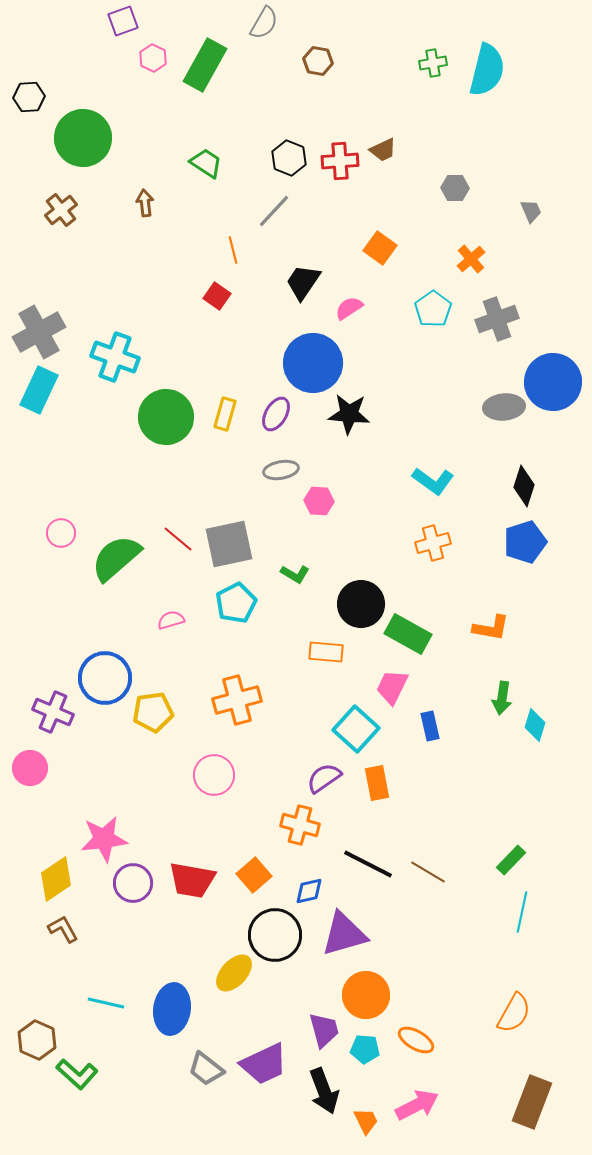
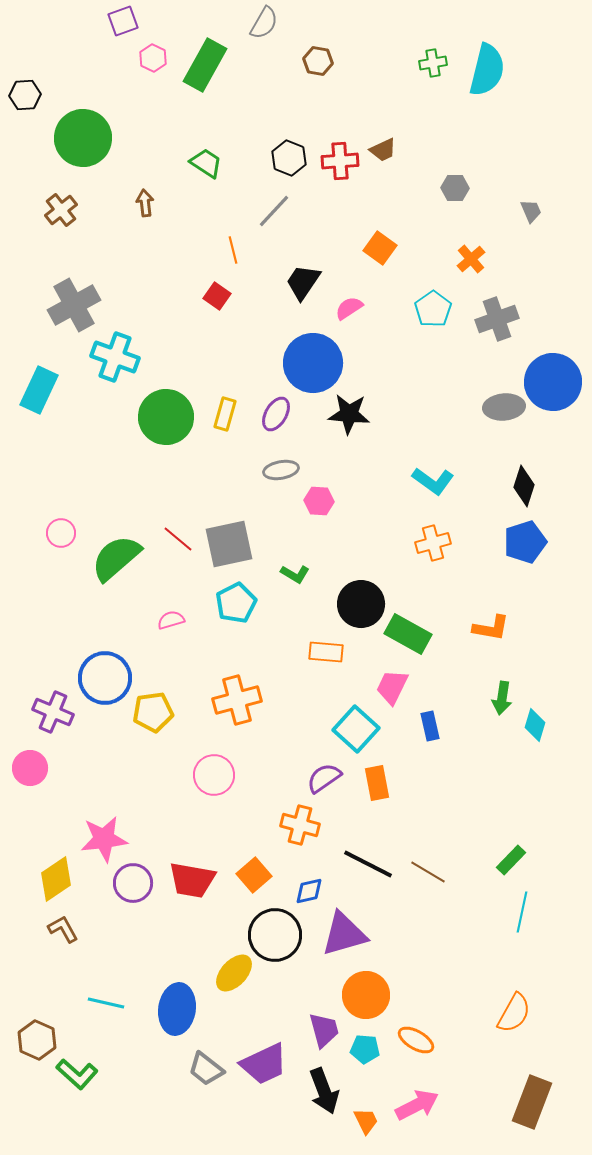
black hexagon at (29, 97): moved 4 px left, 2 px up
gray cross at (39, 332): moved 35 px right, 27 px up
blue ellipse at (172, 1009): moved 5 px right
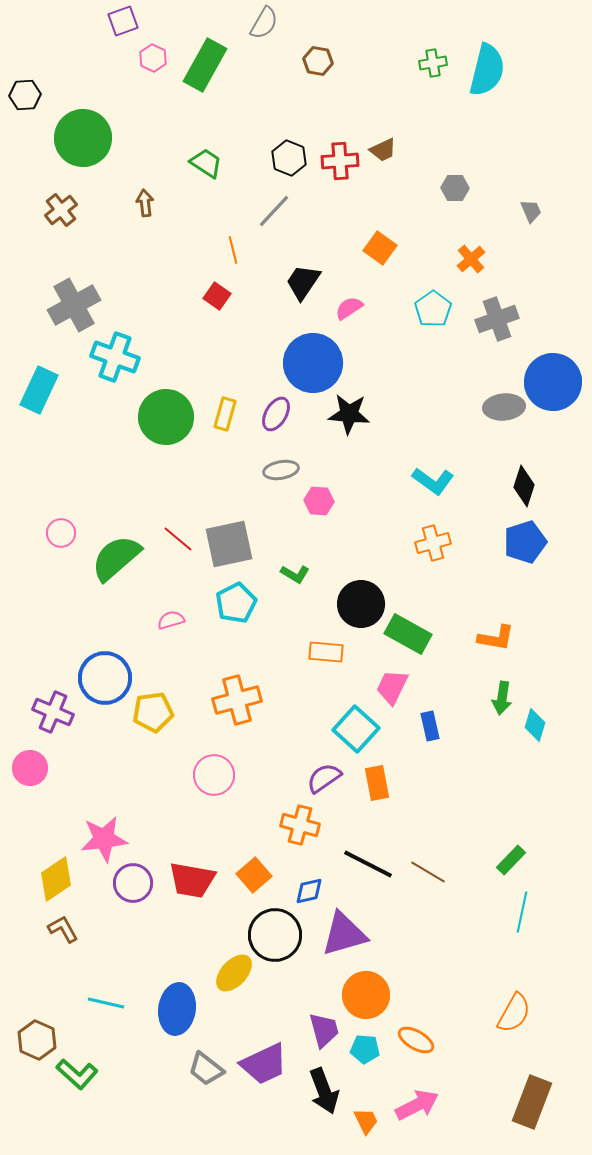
orange L-shape at (491, 628): moved 5 px right, 10 px down
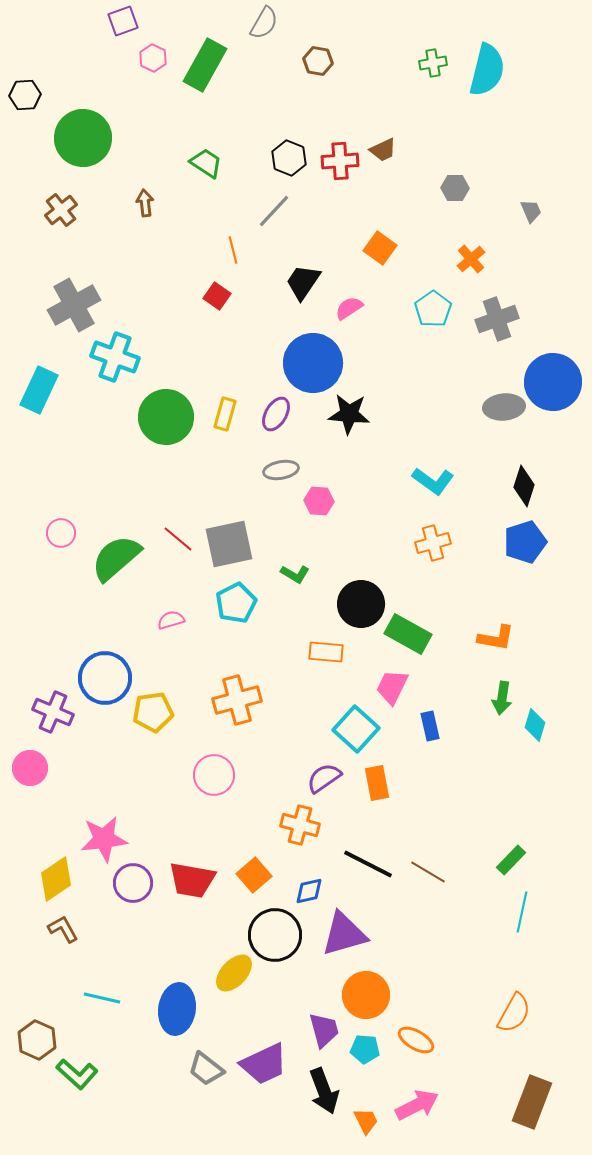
cyan line at (106, 1003): moved 4 px left, 5 px up
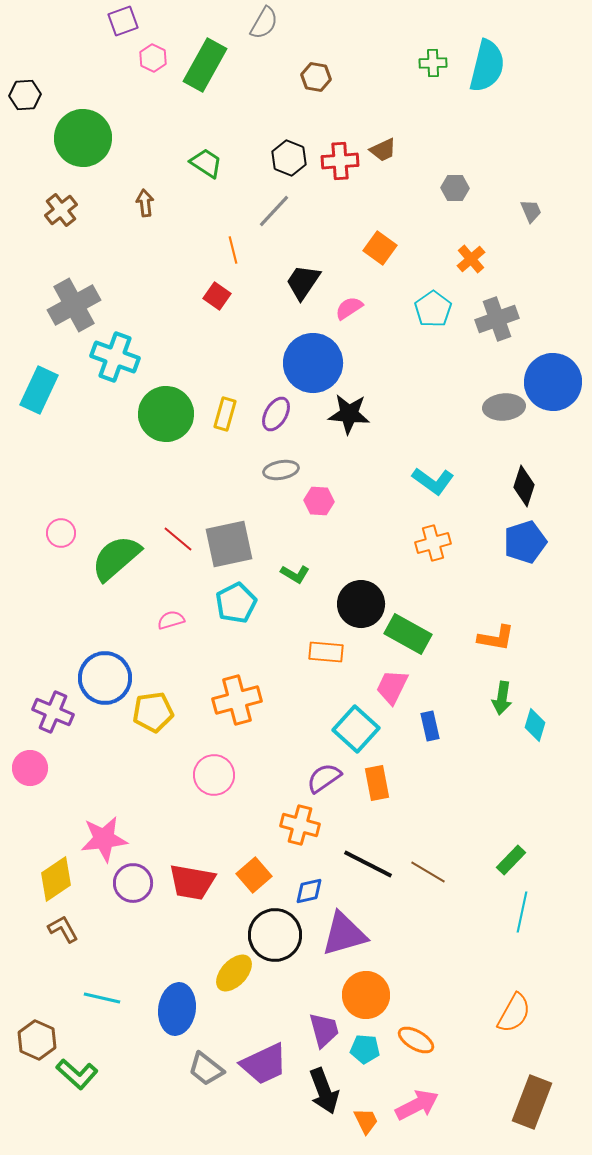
brown hexagon at (318, 61): moved 2 px left, 16 px down
green cross at (433, 63): rotated 8 degrees clockwise
cyan semicircle at (487, 70): moved 4 px up
green circle at (166, 417): moved 3 px up
red trapezoid at (192, 880): moved 2 px down
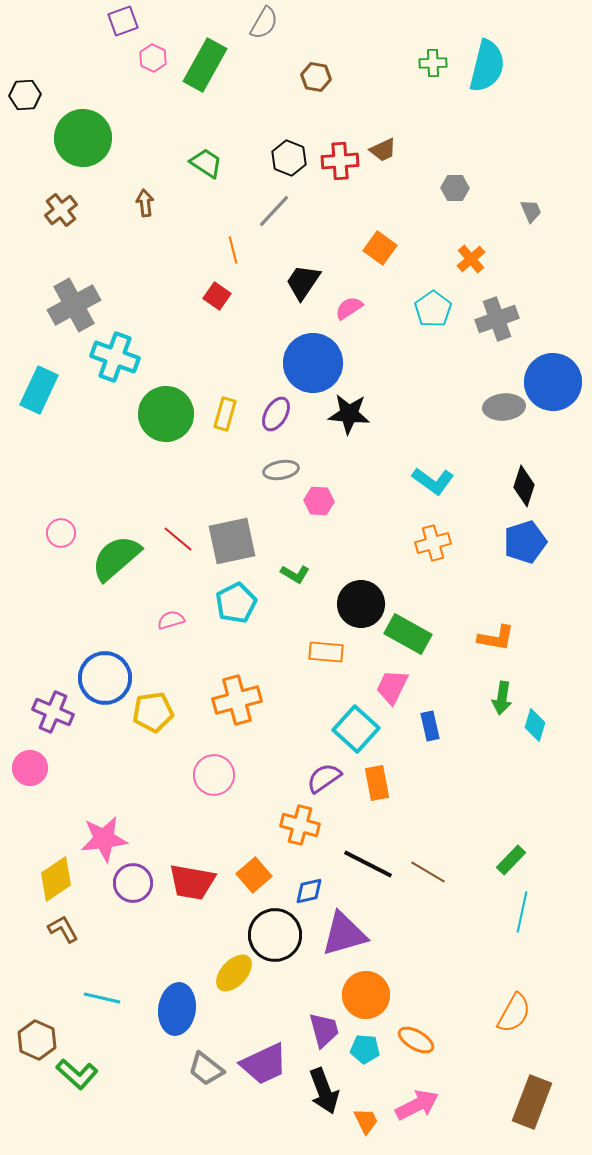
gray square at (229, 544): moved 3 px right, 3 px up
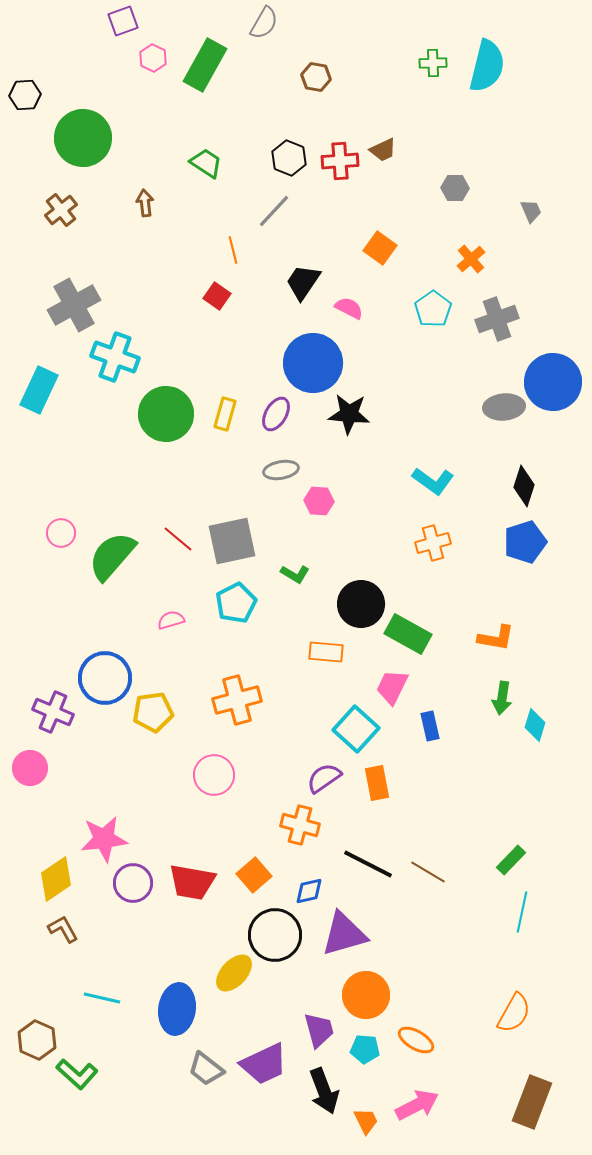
pink semicircle at (349, 308): rotated 60 degrees clockwise
green semicircle at (116, 558): moved 4 px left, 2 px up; rotated 8 degrees counterclockwise
purple trapezoid at (324, 1030): moved 5 px left
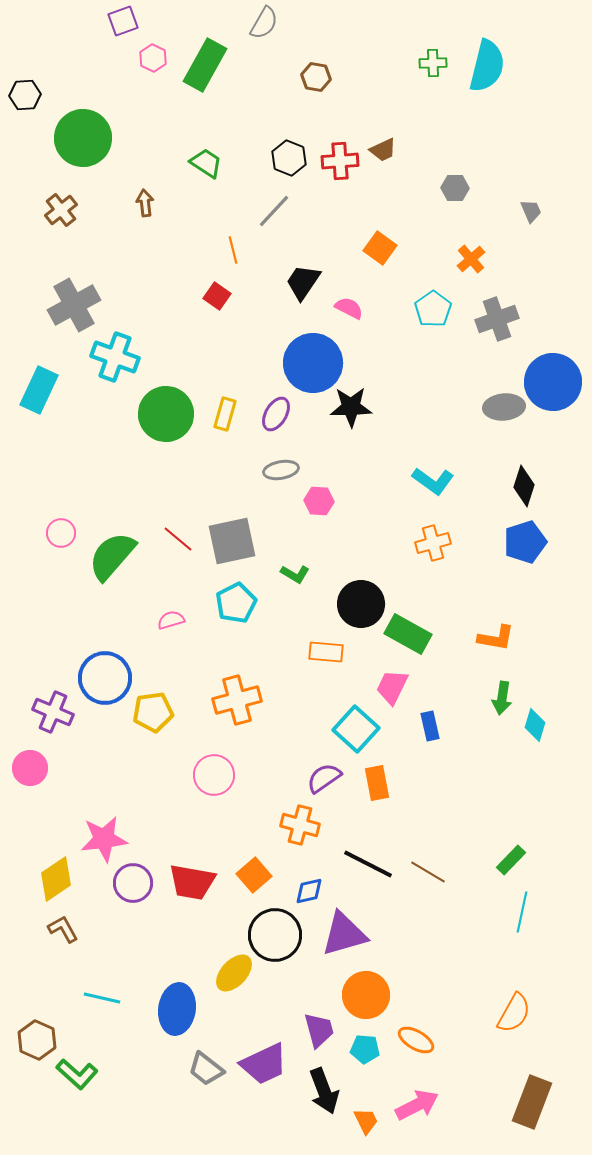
black star at (349, 414): moved 2 px right, 7 px up; rotated 6 degrees counterclockwise
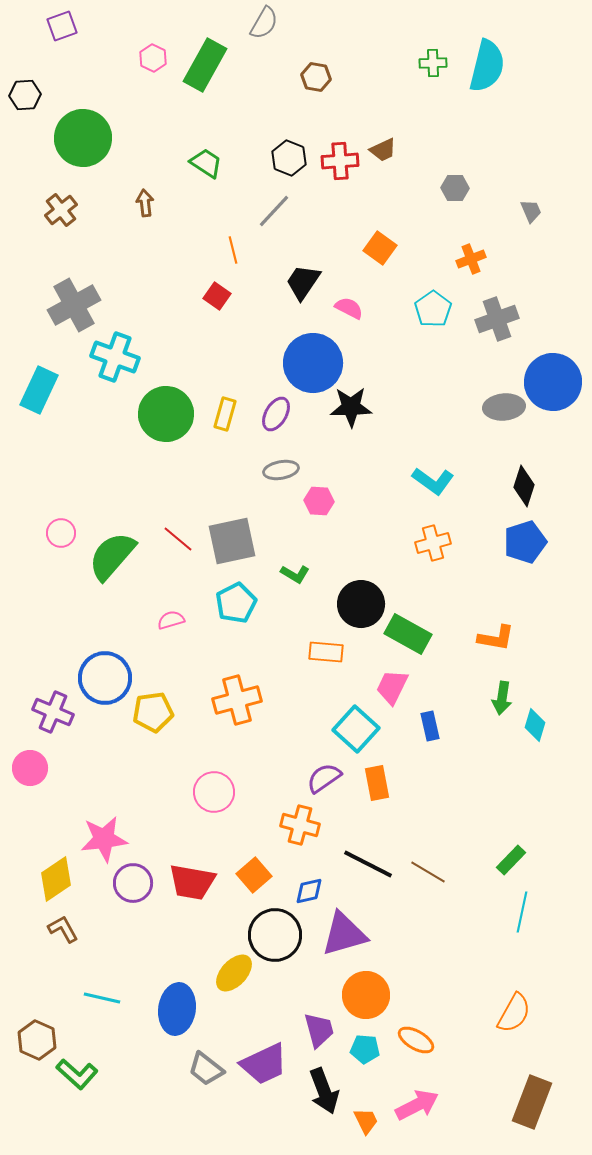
purple square at (123, 21): moved 61 px left, 5 px down
orange cross at (471, 259): rotated 20 degrees clockwise
pink circle at (214, 775): moved 17 px down
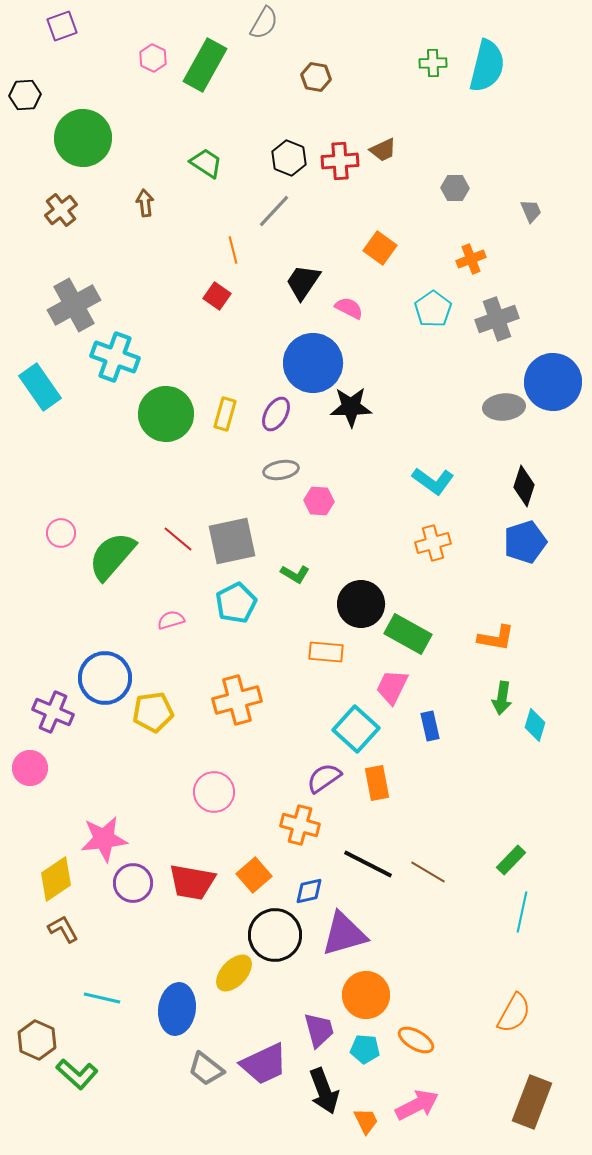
cyan rectangle at (39, 390): moved 1 px right, 3 px up; rotated 60 degrees counterclockwise
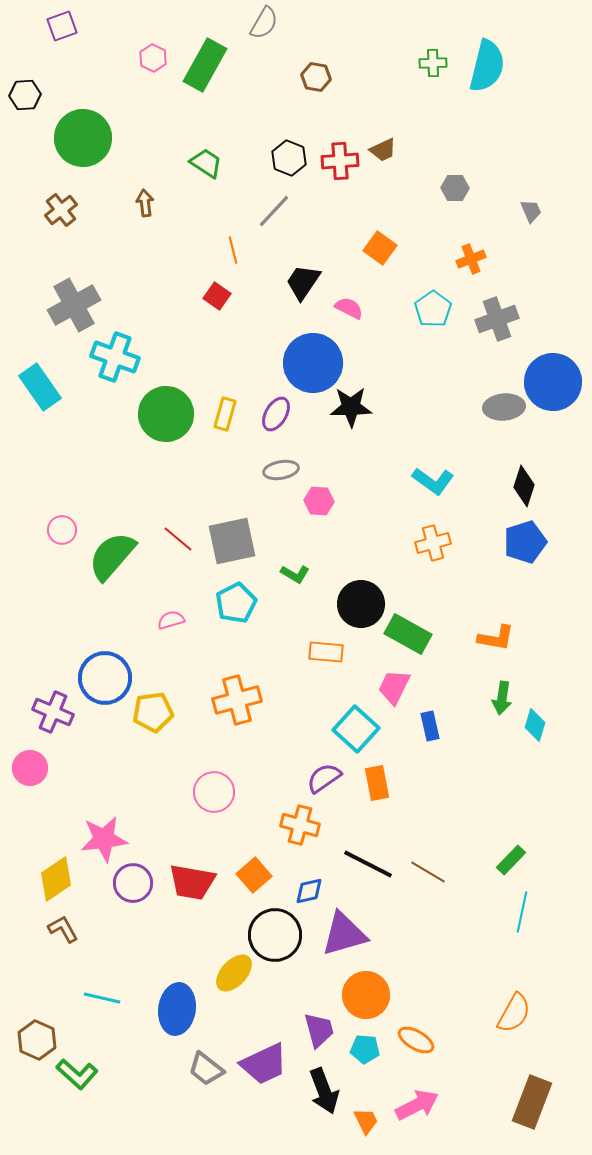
pink circle at (61, 533): moved 1 px right, 3 px up
pink trapezoid at (392, 687): moved 2 px right
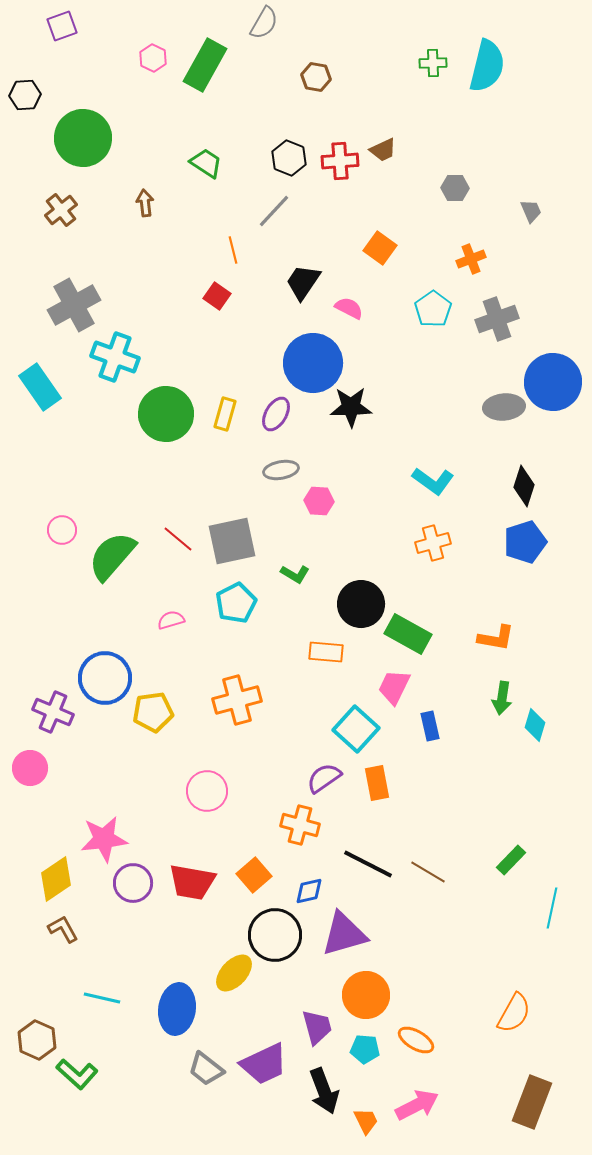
pink circle at (214, 792): moved 7 px left, 1 px up
cyan line at (522, 912): moved 30 px right, 4 px up
purple trapezoid at (319, 1030): moved 2 px left, 3 px up
